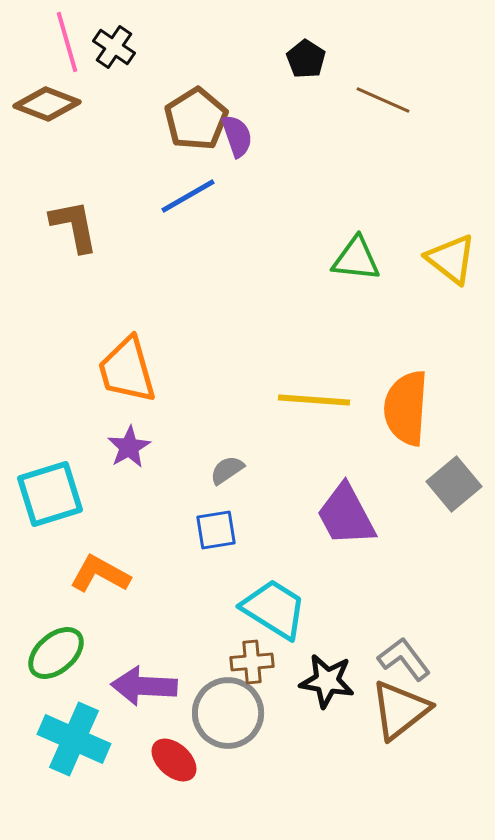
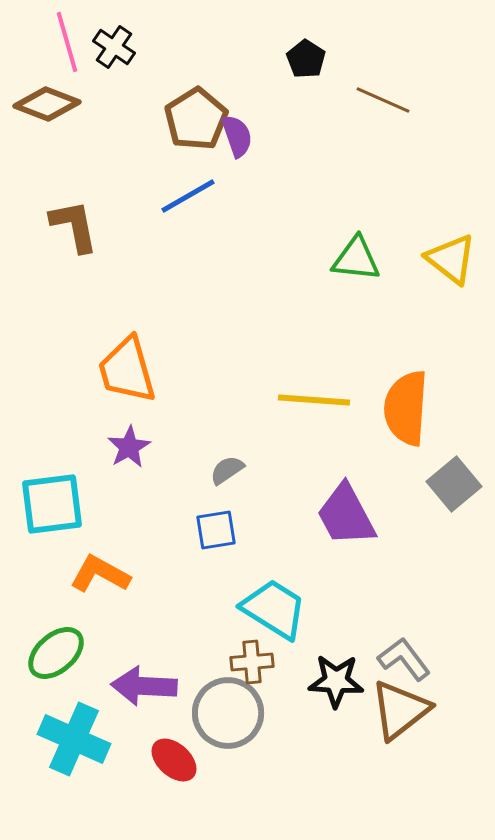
cyan square: moved 2 px right, 10 px down; rotated 10 degrees clockwise
black star: moved 9 px right; rotated 6 degrees counterclockwise
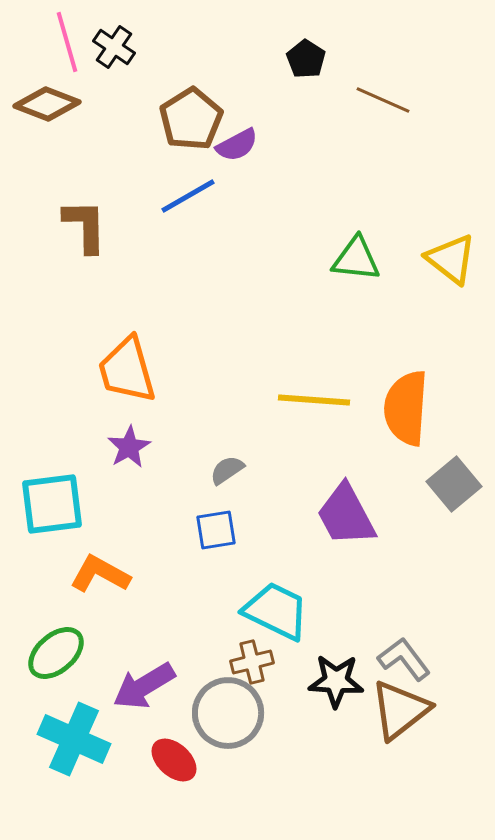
brown pentagon: moved 5 px left
purple semicircle: moved 9 px down; rotated 81 degrees clockwise
brown L-shape: moved 11 px right; rotated 10 degrees clockwise
cyan trapezoid: moved 2 px right, 2 px down; rotated 6 degrees counterclockwise
brown cross: rotated 9 degrees counterclockwise
purple arrow: rotated 34 degrees counterclockwise
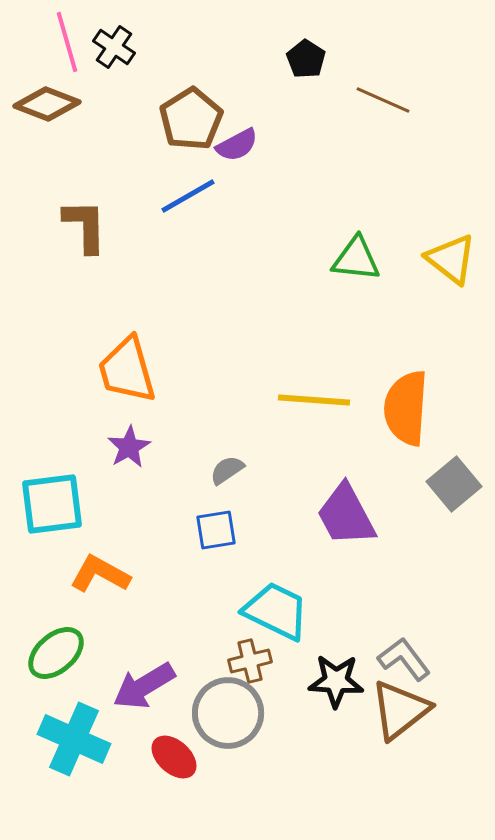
brown cross: moved 2 px left, 1 px up
red ellipse: moved 3 px up
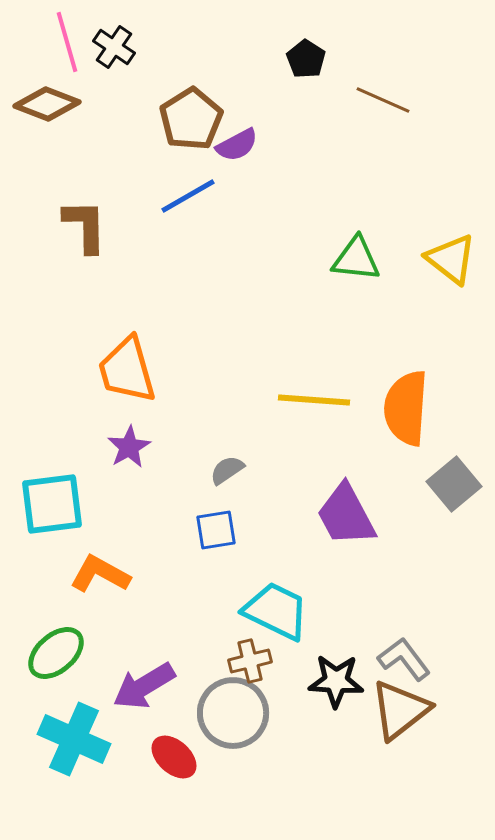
gray circle: moved 5 px right
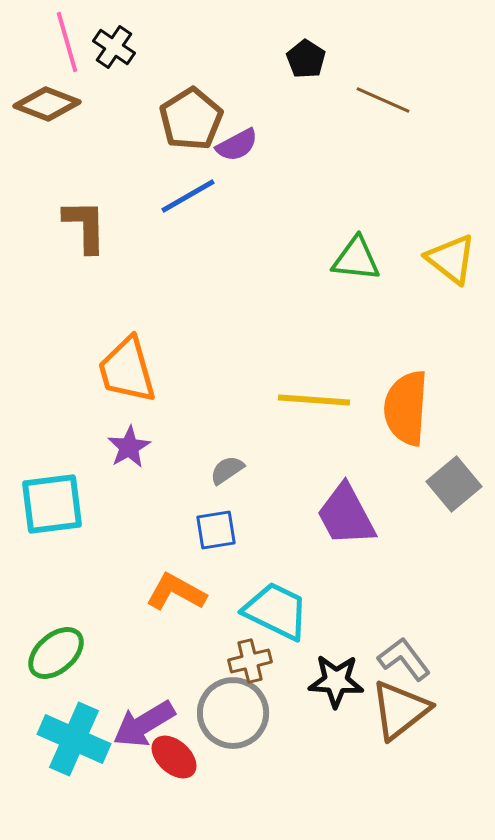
orange L-shape: moved 76 px right, 18 px down
purple arrow: moved 38 px down
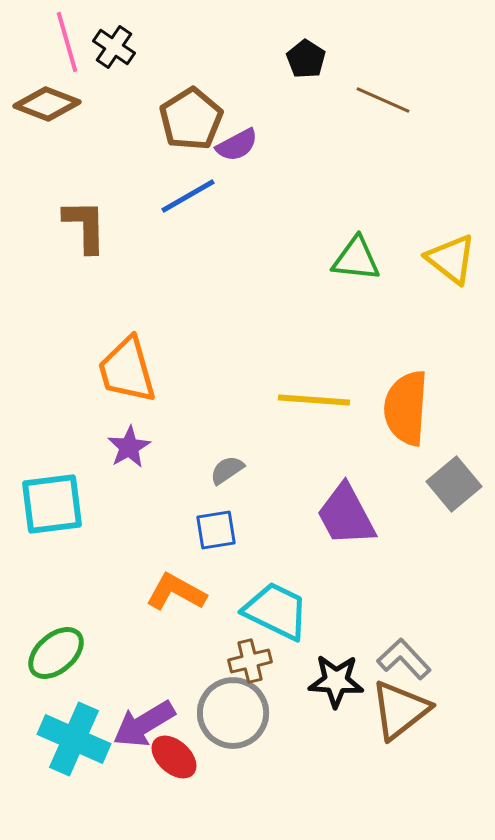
gray L-shape: rotated 6 degrees counterclockwise
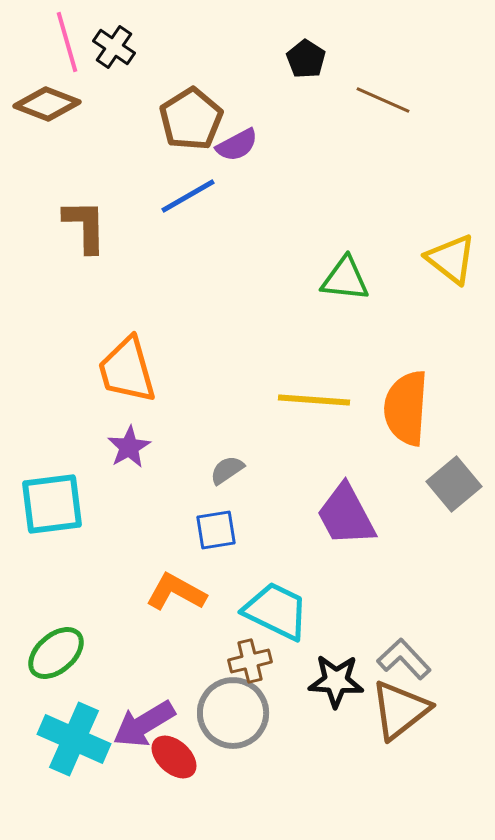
green triangle: moved 11 px left, 20 px down
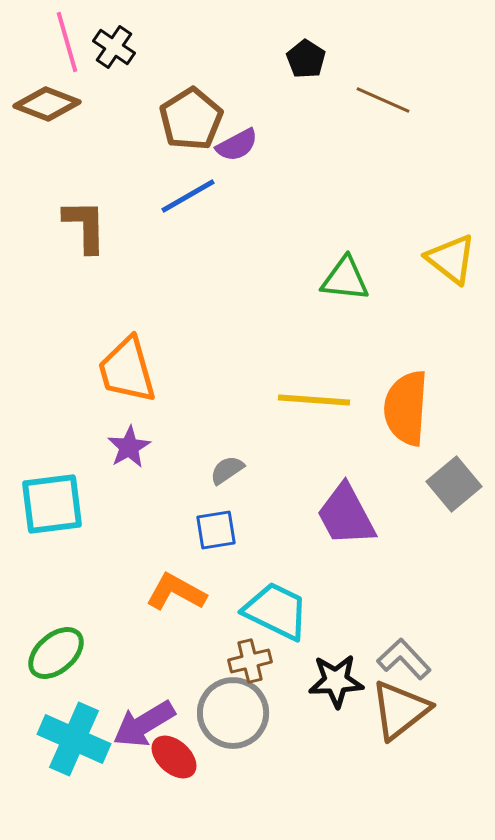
black star: rotated 6 degrees counterclockwise
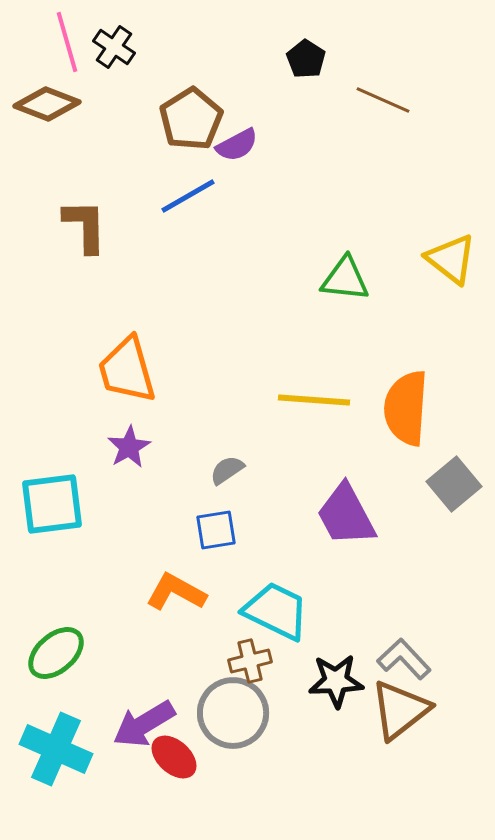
cyan cross: moved 18 px left, 10 px down
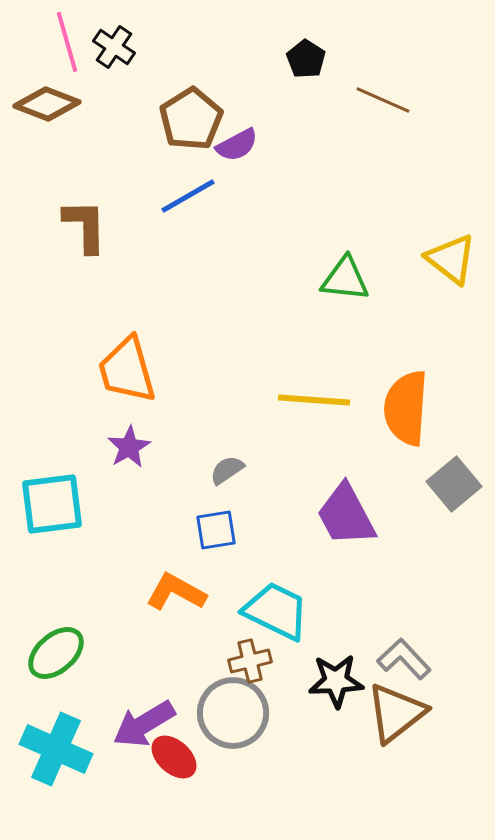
brown triangle: moved 4 px left, 3 px down
